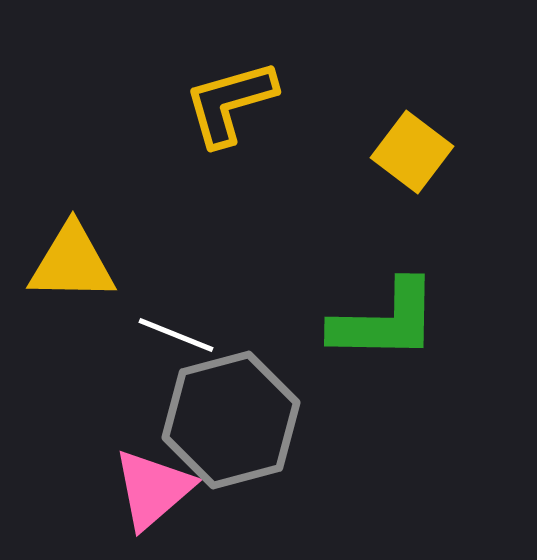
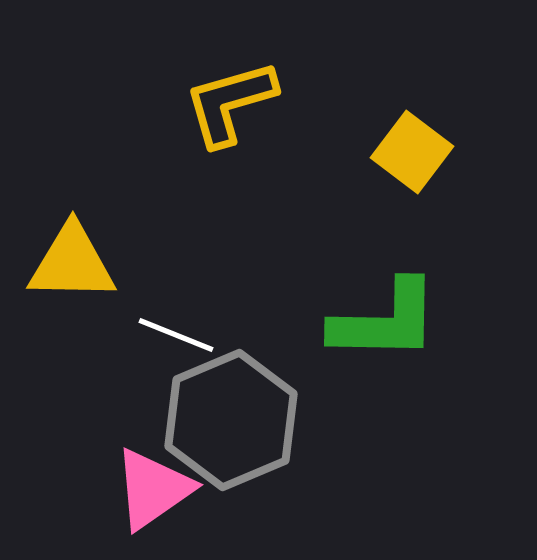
gray hexagon: rotated 8 degrees counterclockwise
pink triangle: rotated 6 degrees clockwise
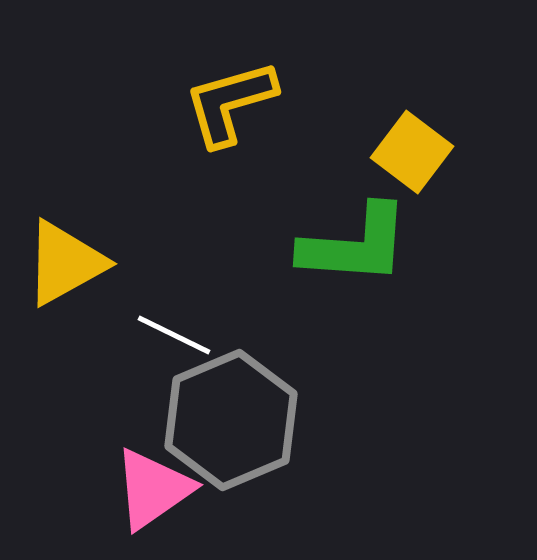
yellow triangle: moved 7 px left; rotated 30 degrees counterclockwise
green L-shape: moved 30 px left, 76 px up; rotated 3 degrees clockwise
white line: moved 2 px left; rotated 4 degrees clockwise
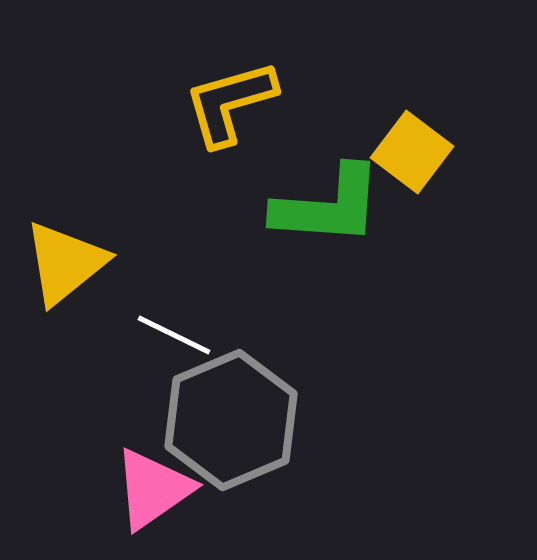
green L-shape: moved 27 px left, 39 px up
yellow triangle: rotated 10 degrees counterclockwise
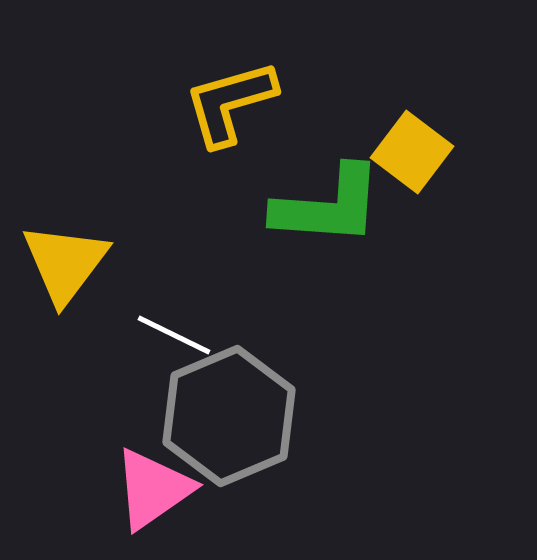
yellow triangle: rotated 14 degrees counterclockwise
gray hexagon: moved 2 px left, 4 px up
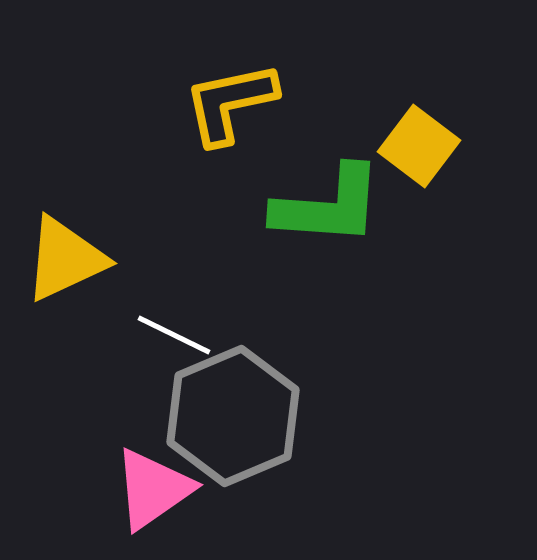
yellow L-shape: rotated 4 degrees clockwise
yellow square: moved 7 px right, 6 px up
yellow triangle: moved 4 px up; rotated 28 degrees clockwise
gray hexagon: moved 4 px right
